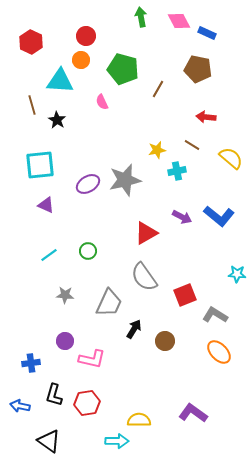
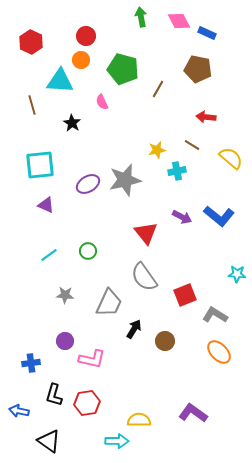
black star at (57, 120): moved 15 px right, 3 px down
red triangle at (146, 233): rotated 40 degrees counterclockwise
blue arrow at (20, 406): moved 1 px left, 5 px down
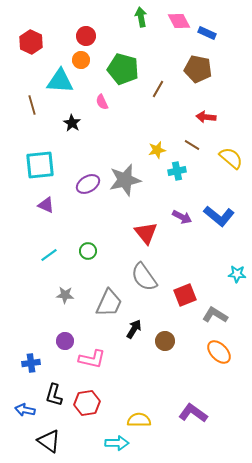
blue arrow at (19, 411): moved 6 px right, 1 px up
cyan arrow at (117, 441): moved 2 px down
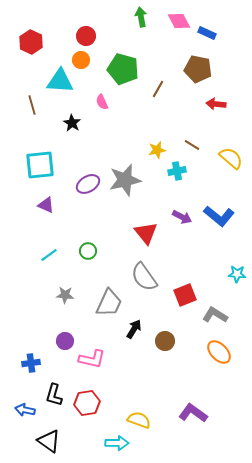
red arrow at (206, 117): moved 10 px right, 13 px up
yellow semicircle at (139, 420): rotated 20 degrees clockwise
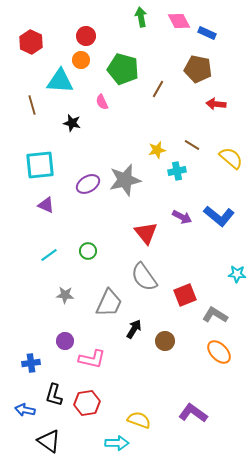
black star at (72, 123): rotated 18 degrees counterclockwise
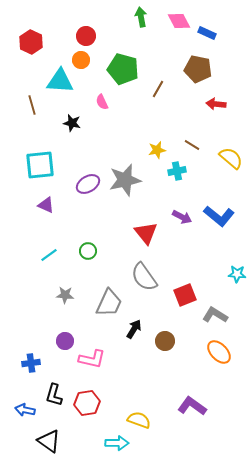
purple L-shape at (193, 413): moved 1 px left, 7 px up
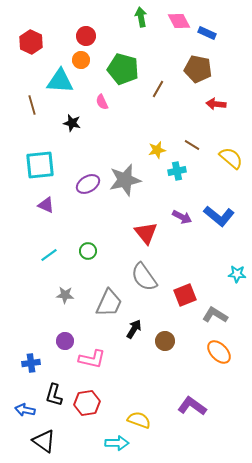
black triangle at (49, 441): moved 5 px left
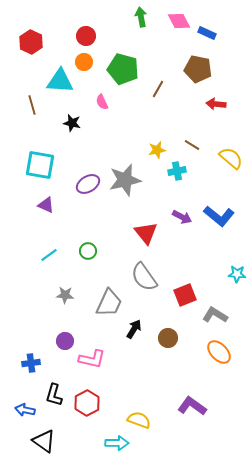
orange circle at (81, 60): moved 3 px right, 2 px down
cyan square at (40, 165): rotated 16 degrees clockwise
brown circle at (165, 341): moved 3 px right, 3 px up
red hexagon at (87, 403): rotated 20 degrees counterclockwise
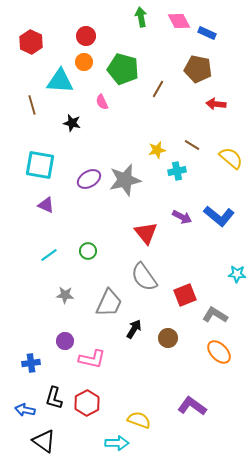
purple ellipse at (88, 184): moved 1 px right, 5 px up
black L-shape at (54, 395): moved 3 px down
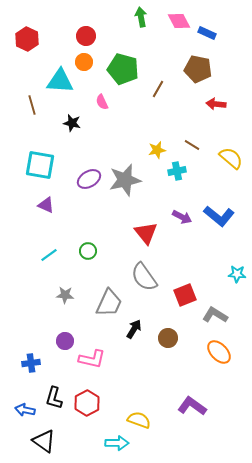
red hexagon at (31, 42): moved 4 px left, 3 px up
